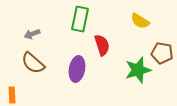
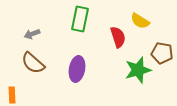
red semicircle: moved 16 px right, 8 px up
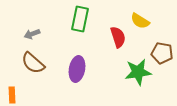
green star: moved 2 px down; rotated 8 degrees clockwise
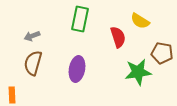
gray arrow: moved 2 px down
brown semicircle: rotated 65 degrees clockwise
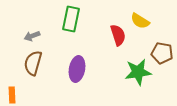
green rectangle: moved 9 px left
red semicircle: moved 2 px up
